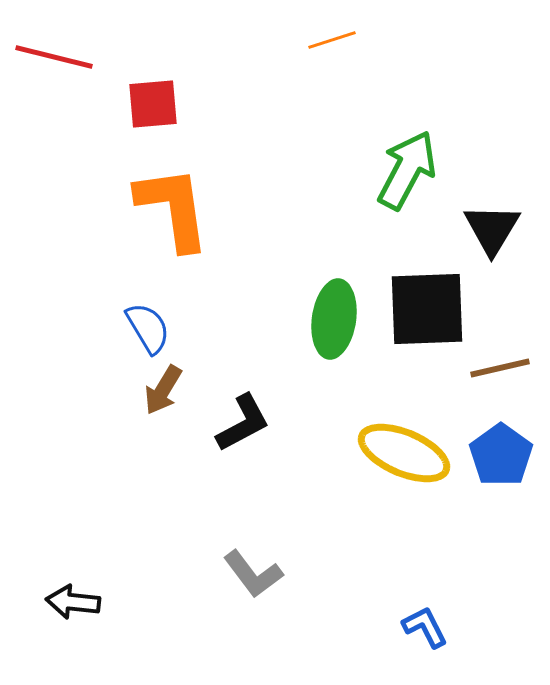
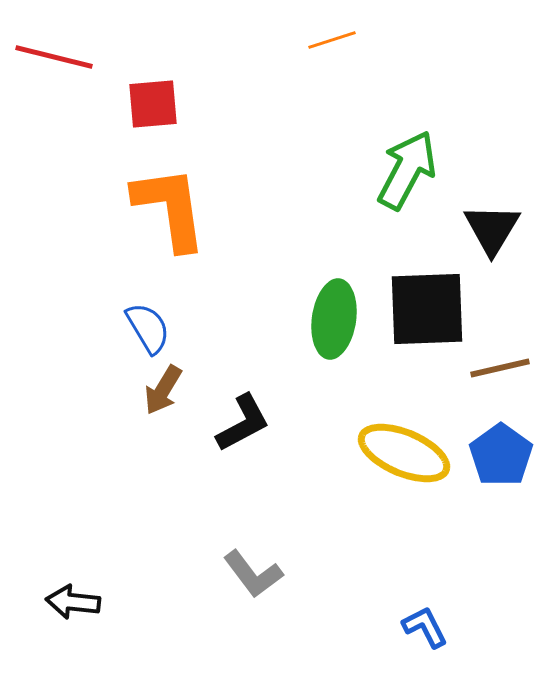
orange L-shape: moved 3 px left
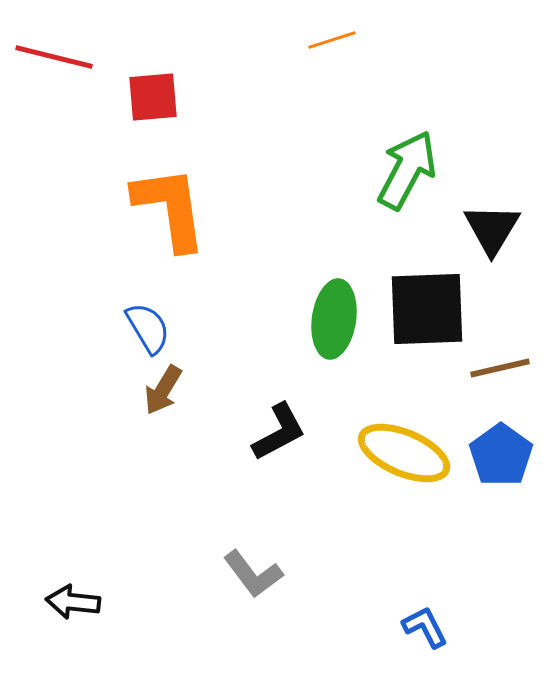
red square: moved 7 px up
black L-shape: moved 36 px right, 9 px down
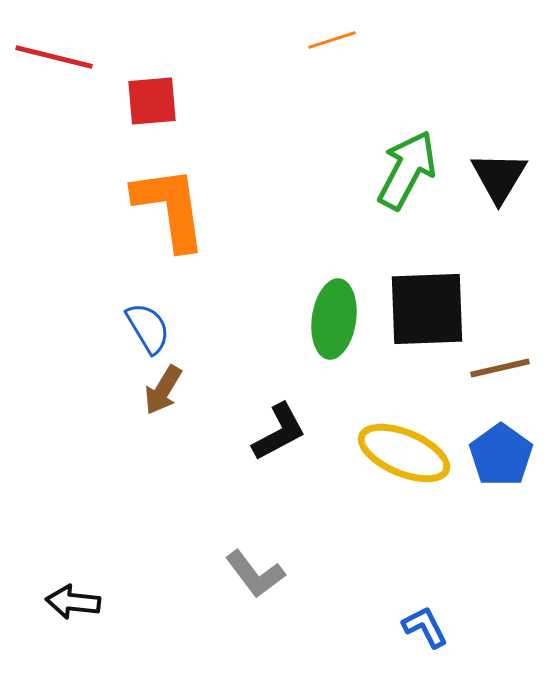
red square: moved 1 px left, 4 px down
black triangle: moved 7 px right, 52 px up
gray L-shape: moved 2 px right
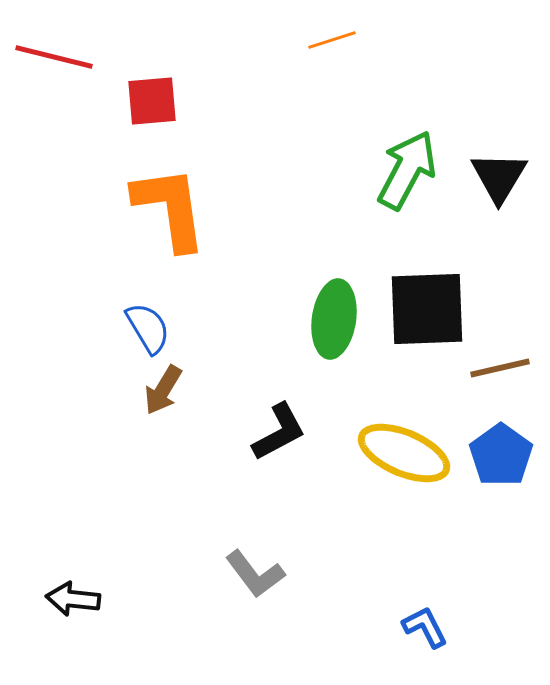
black arrow: moved 3 px up
